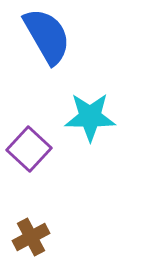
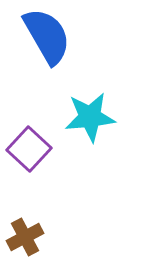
cyan star: rotated 6 degrees counterclockwise
brown cross: moved 6 px left
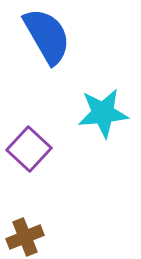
cyan star: moved 13 px right, 4 px up
brown cross: rotated 6 degrees clockwise
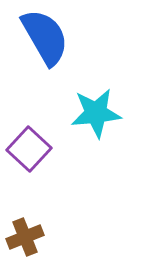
blue semicircle: moved 2 px left, 1 px down
cyan star: moved 7 px left
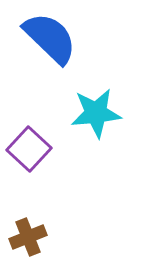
blue semicircle: moved 5 px right, 1 px down; rotated 16 degrees counterclockwise
brown cross: moved 3 px right
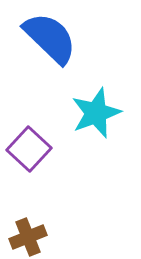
cyan star: rotated 15 degrees counterclockwise
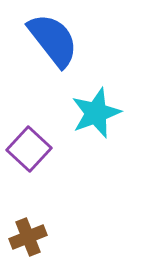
blue semicircle: moved 3 px right, 2 px down; rotated 8 degrees clockwise
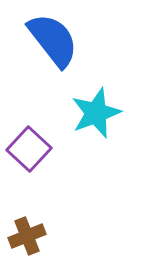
brown cross: moved 1 px left, 1 px up
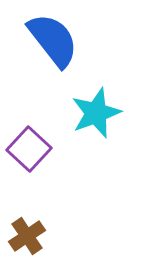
brown cross: rotated 12 degrees counterclockwise
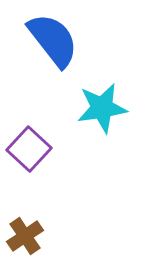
cyan star: moved 6 px right, 5 px up; rotated 12 degrees clockwise
brown cross: moved 2 px left
